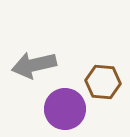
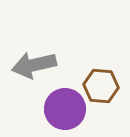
brown hexagon: moved 2 px left, 4 px down
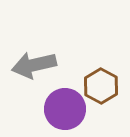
brown hexagon: rotated 24 degrees clockwise
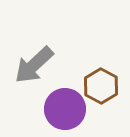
gray arrow: rotated 30 degrees counterclockwise
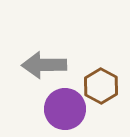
gray arrow: moved 10 px right; rotated 42 degrees clockwise
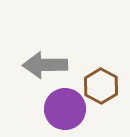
gray arrow: moved 1 px right
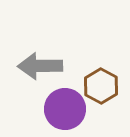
gray arrow: moved 5 px left, 1 px down
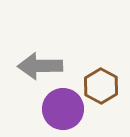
purple circle: moved 2 px left
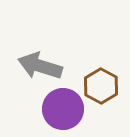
gray arrow: rotated 18 degrees clockwise
